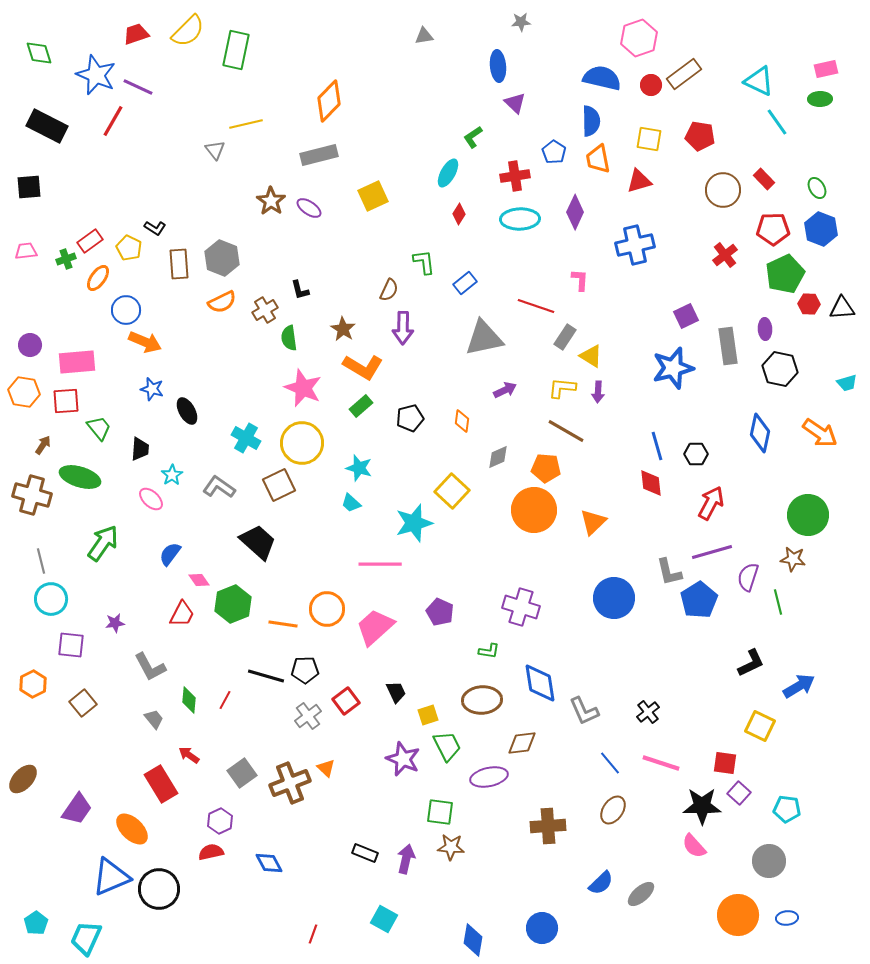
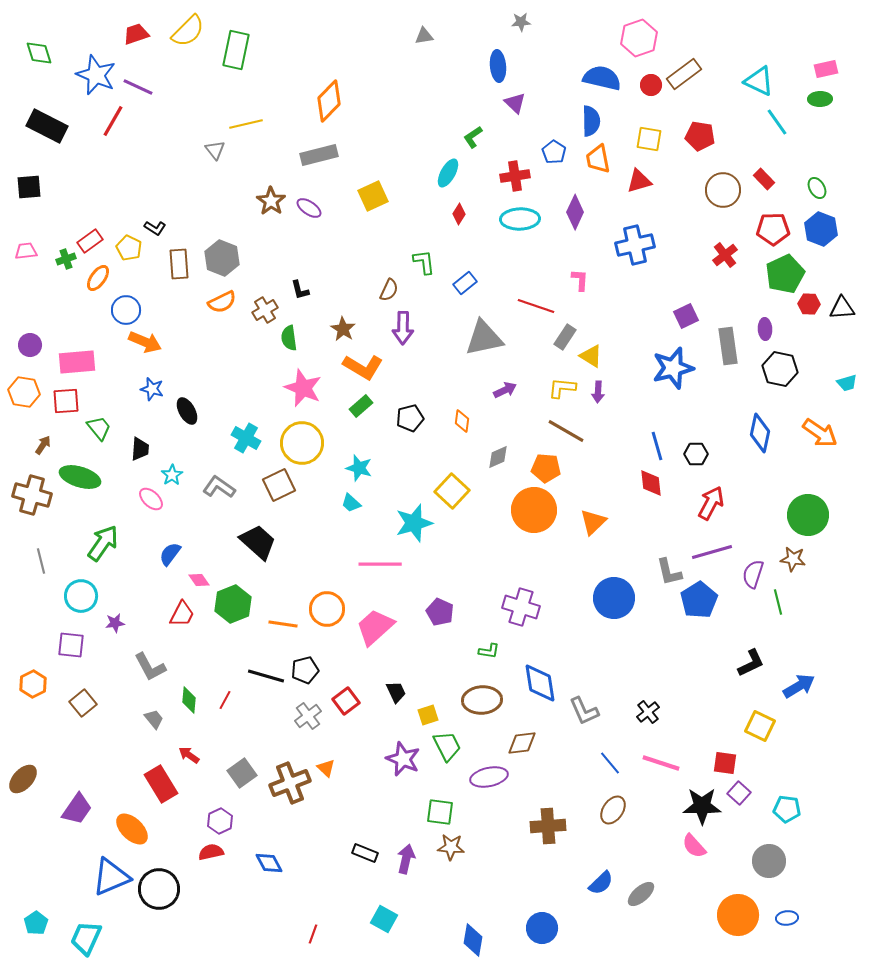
purple semicircle at (748, 577): moved 5 px right, 3 px up
cyan circle at (51, 599): moved 30 px right, 3 px up
black pentagon at (305, 670): rotated 12 degrees counterclockwise
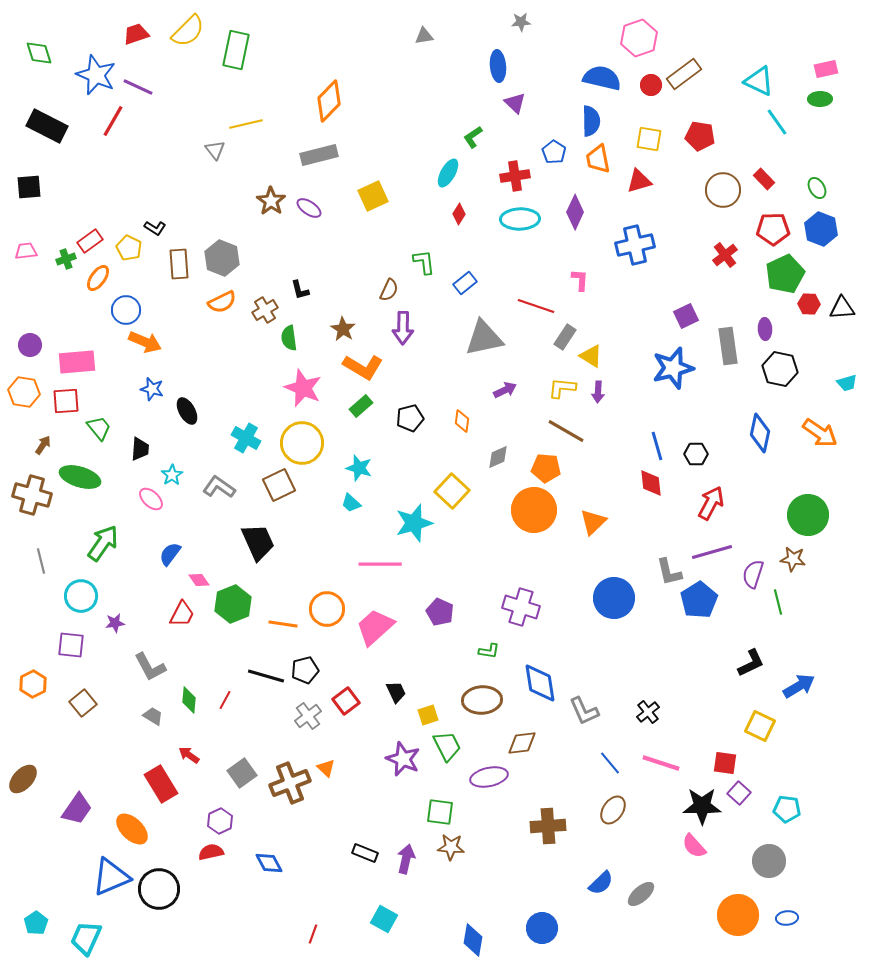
black trapezoid at (258, 542): rotated 24 degrees clockwise
gray trapezoid at (154, 719): moved 1 px left, 3 px up; rotated 20 degrees counterclockwise
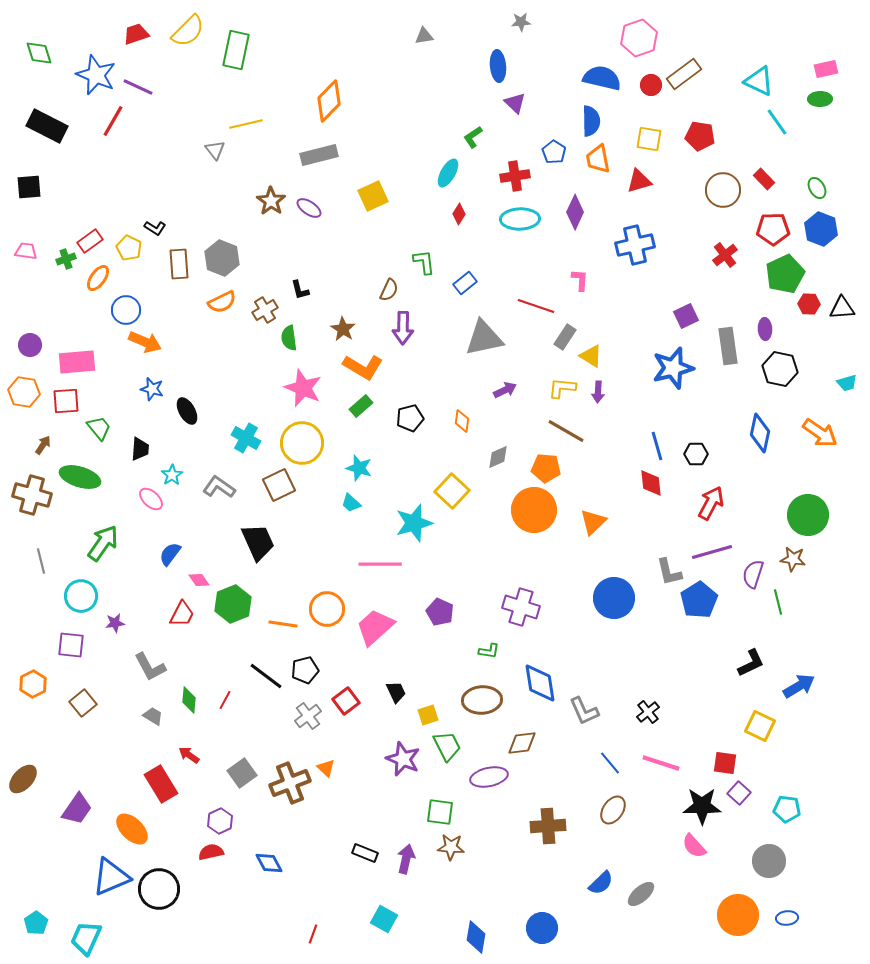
pink trapezoid at (26, 251): rotated 15 degrees clockwise
black line at (266, 676): rotated 21 degrees clockwise
blue diamond at (473, 940): moved 3 px right, 3 px up
